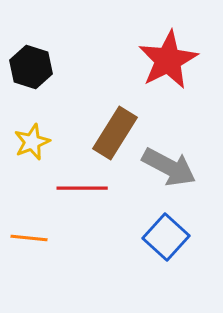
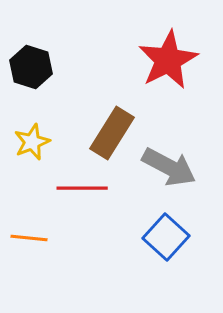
brown rectangle: moved 3 px left
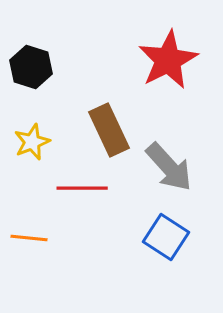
brown rectangle: moved 3 px left, 3 px up; rotated 57 degrees counterclockwise
gray arrow: rotated 20 degrees clockwise
blue square: rotated 9 degrees counterclockwise
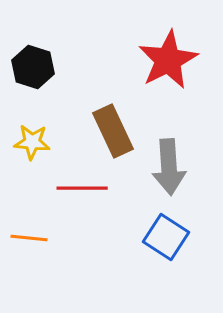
black hexagon: moved 2 px right
brown rectangle: moved 4 px right, 1 px down
yellow star: rotated 27 degrees clockwise
gray arrow: rotated 38 degrees clockwise
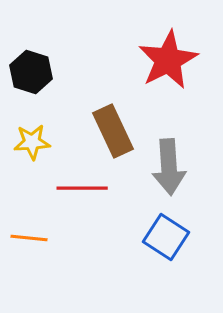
black hexagon: moved 2 px left, 5 px down
yellow star: rotated 9 degrees counterclockwise
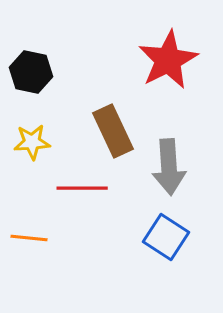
black hexagon: rotated 6 degrees counterclockwise
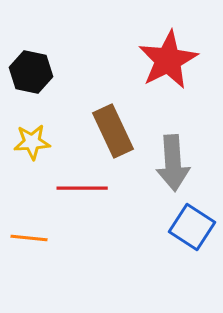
gray arrow: moved 4 px right, 4 px up
blue square: moved 26 px right, 10 px up
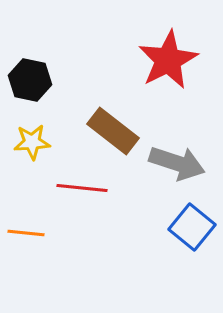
black hexagon: moved 1 px left, 8 px down
brown rectangle: rotated 27 degrees counterclockwise
gray arrow: moved 4 px right; rotated 68 degrees counterclockwise
red line: rotated 6 degrees clockwise
blue square: rotated 6 degrees clockwise
orange line: moved 3 px left, 5 px up
